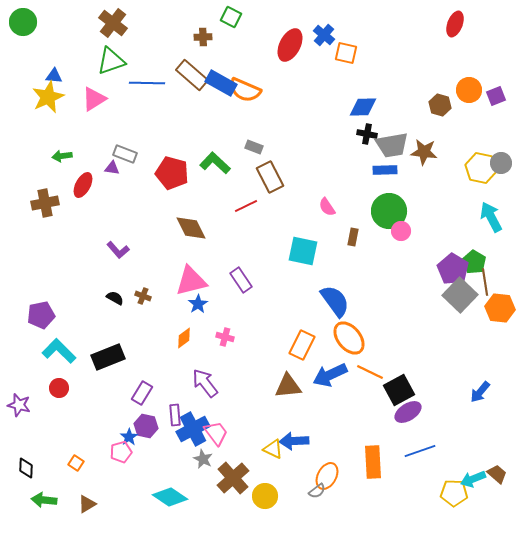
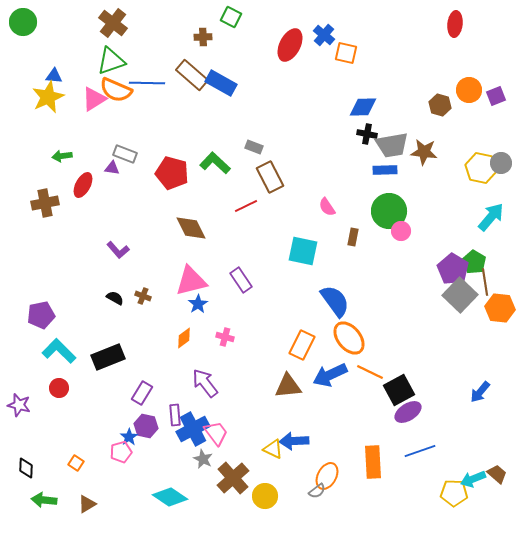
red ellipse at (455, 24): rotated 15 degrees counterclockwise
orange semicircle at (245, 90): moved 129 px left
cyan arrow at (491, 217): rotated 68 degrees clockwise
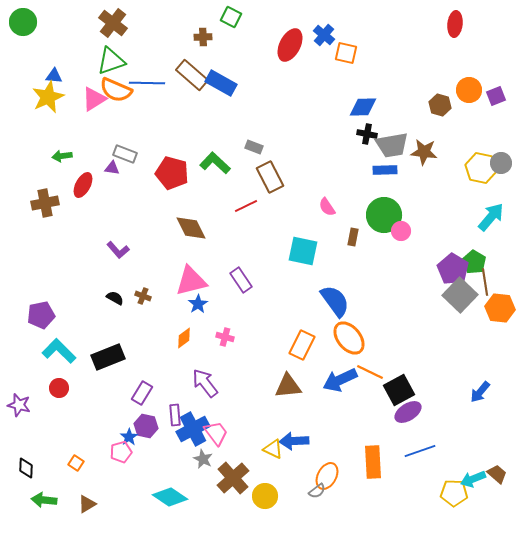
green circle at (389, 211): moved 5 px left, 4 px down
blue arrow at (330, 375): moved 10 px right, 5 px down
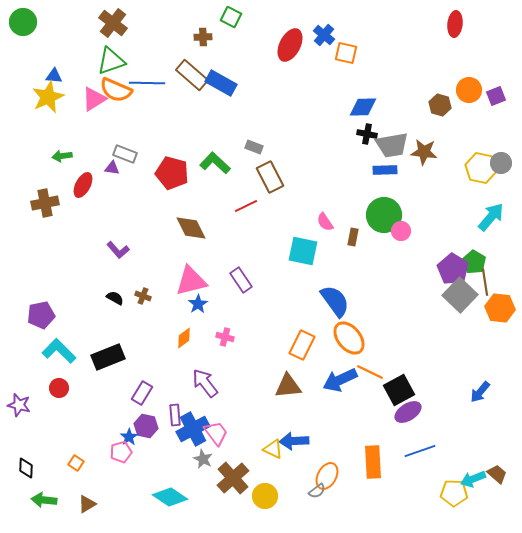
pink semicircle at (327, 207): moved 2 px left, 15 px down
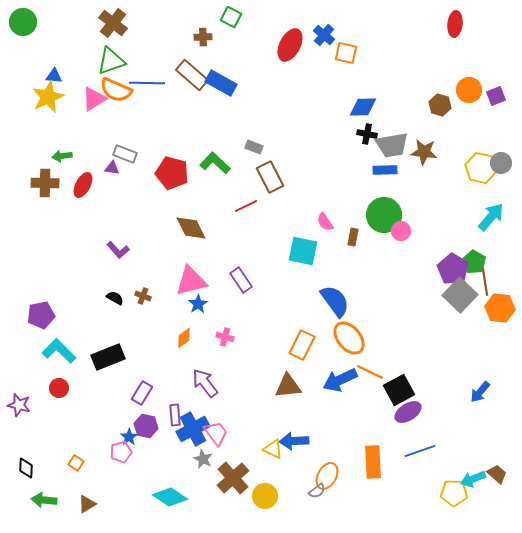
brown cross at (45, 203): moved 20 px up; rotated 12 degrees clockwise
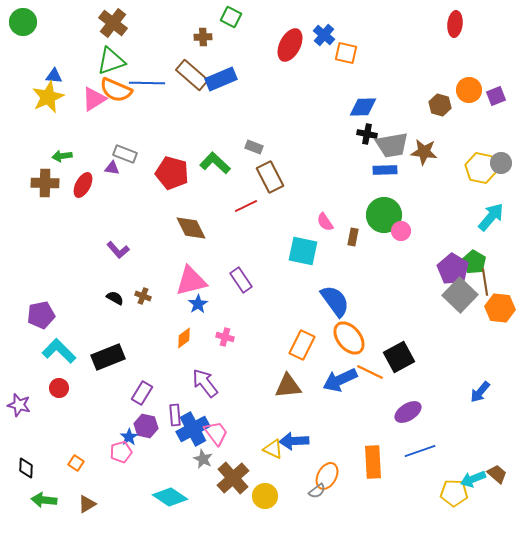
blue rectangle at (221, 83): moved 4 px up; rotated 52 degrees counterclockwise
black square at (399, 390): moved 33 px up
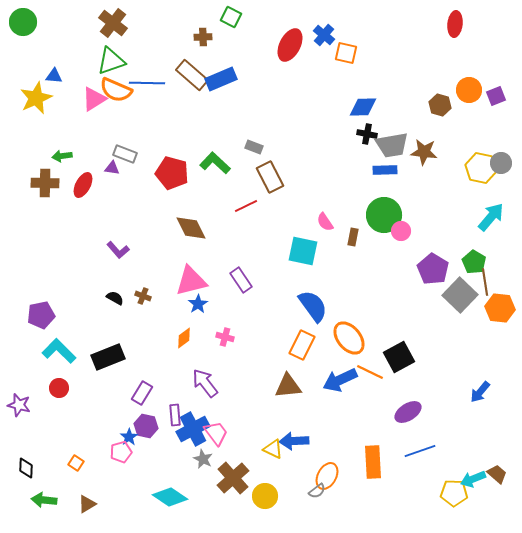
yellow star at (48, 97): moved 12 px left, 1 px down
purple pentagon at (453, 269): moved 20 px left
blue semicircle at (335, 301): moved 22 px left, 5 px down
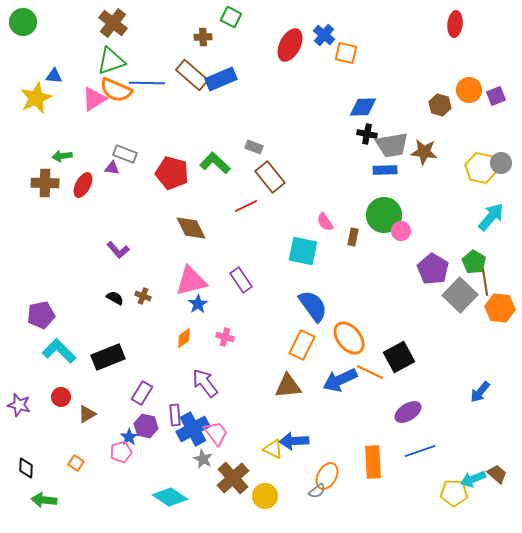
brown rectangle at (270, 177): rotated 12 degrees counterclockwise
red circle at (59, 388): moved 2 px right, 9 px down
brown triangle at (87, 504): moved 90 px up
